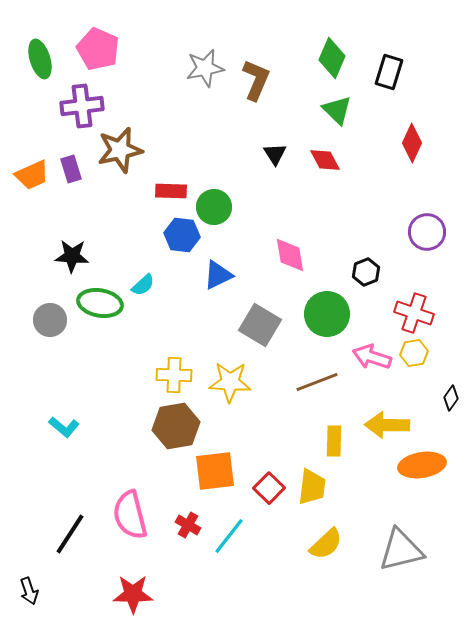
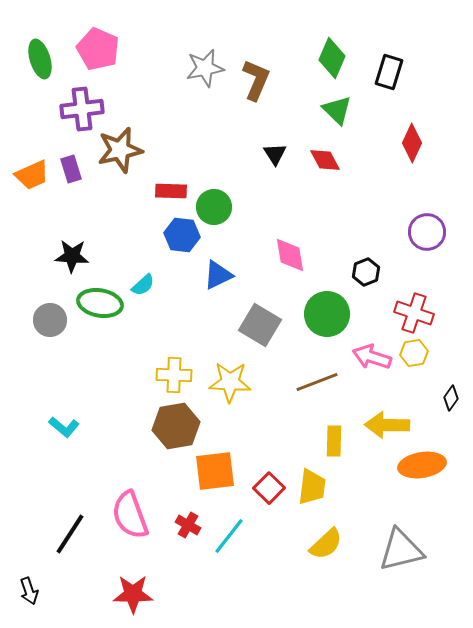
purple cross at (82, 106): moved 3 px down
pink semicircle at (130, 515): rotated 6 degrees counterclockwise
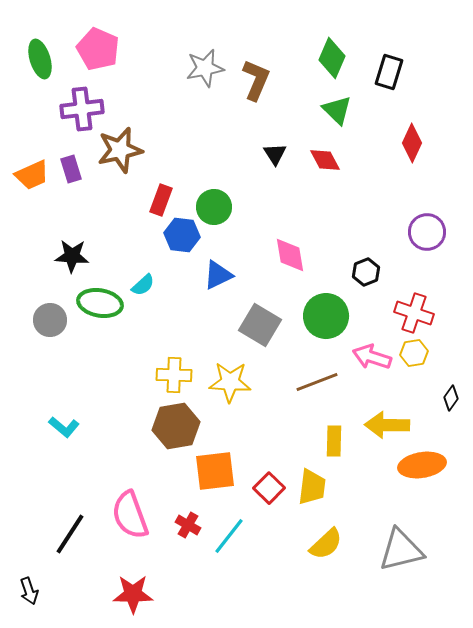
red rectangle at (171, 191): moved 10 px left, 9 px down; rotated 72 degrees counterclockwise
green circle at (327, 314): moved 1 px left, 2 px down
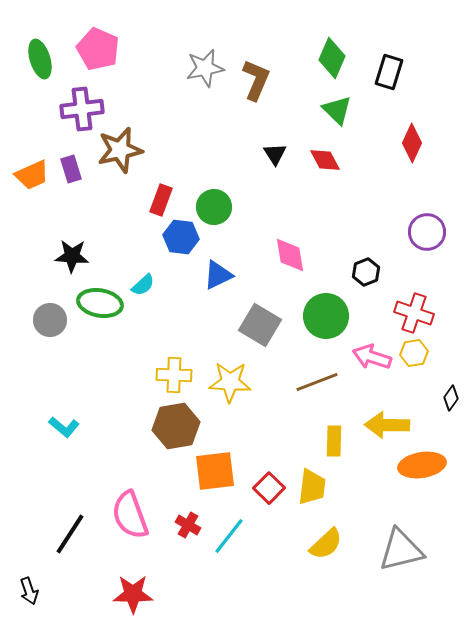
blue hexagon at (182, 235): moved 1 px left, 2 px down
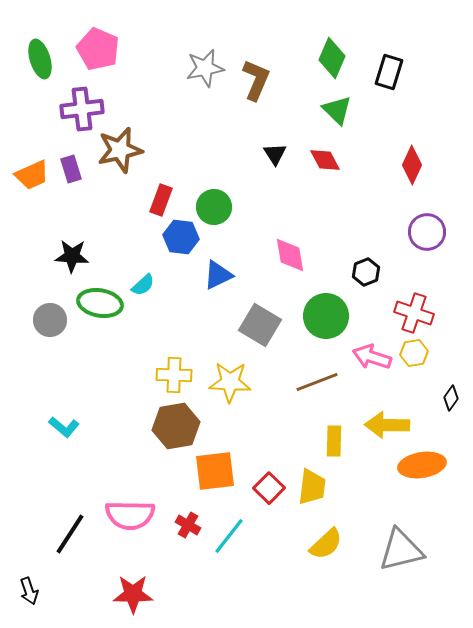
red diamond at (412, 143): moved 22 px down
pink semicircle at (130, 515): rotated 69 degrees counterclockwise
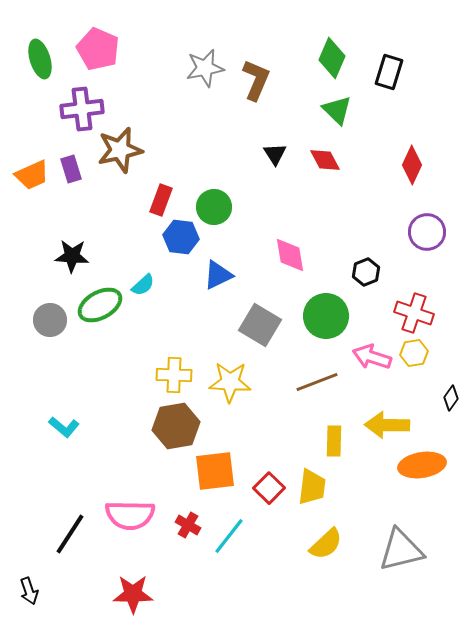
green ellipse at (100, 303): moved 2 px down; rotated 39 degrees counterclockwise
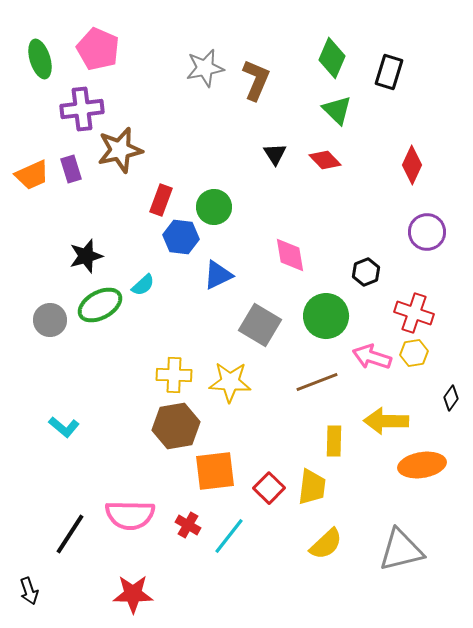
red diamond at (325, 160): rotated 16 degrees counterclockwise
black star at (72, 256): moved 14 px right; rotated 20 degrees counterclockwise
yellow arrow at (387, 425): moved 1 px left, 4 px up
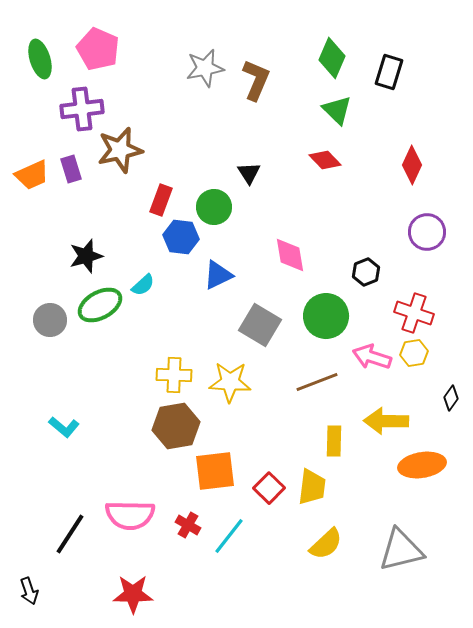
black triangle at (275, 154): moved 26 px left, 19 px down
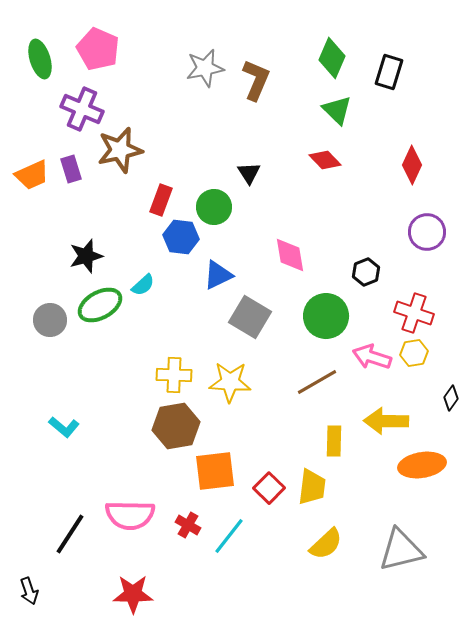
purple cross at (82, 109): rotated 30 degrees clockwise
gray square at (260, 325): moved 10 px left, 8 px up
brown line at (317, 382): rotated 9 degrees counterclockwise
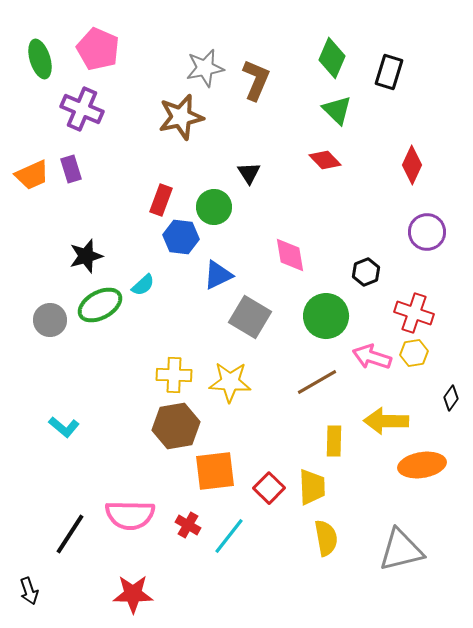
brown star at (120, 150): moved 61 px right, 33 px up
yellow trapezoid at (312, 487): rotated 9 degrees counterclockwise
yellow semicircle at (326, 544): moved 6 px up; rotated 57 degrees counterclockwise
